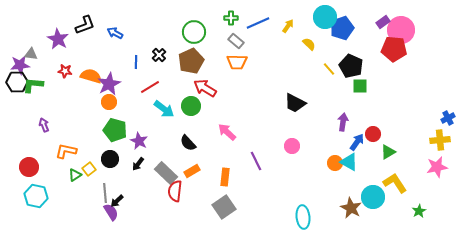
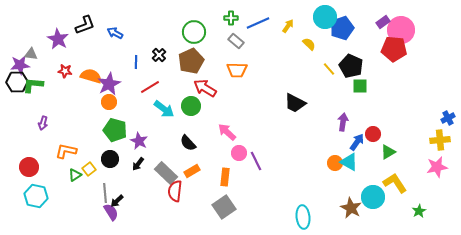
orange trapezoid at (237, 62): moved 8 px down
purple arrow at (44, 125): moved 1 px left, 2 px up; rotated 144 degrees counterclockwise
pink circle at (292, 146): moved 53 px left, 7 px down
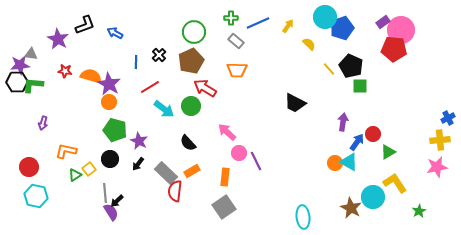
purple star at (109, 84): rotated 15 degrees counterclockwise
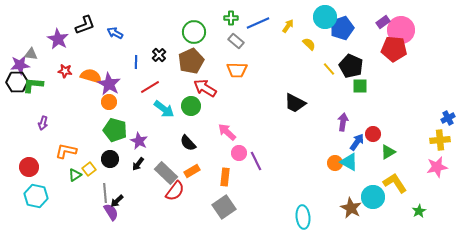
red semicircle at (175, 191): rotated 150 degrees counterclockwise
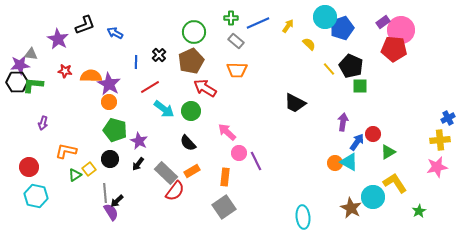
orange semicircle at (91, 76): rotated 15 degrees counterclockwise
green circle at (191, 106): moved 5 px down
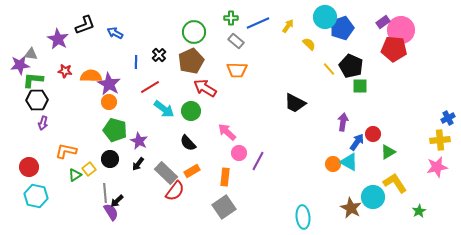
black hexagon at (17, 82): moved 20 px right, 18 px down
green L-shape at (33, 85): moved 5 px up
purple line at (256, 161): moved 2 px right; rotated 54 degrees clockwise
orange circle at (335, 163): moved 2 px left, 1 px down
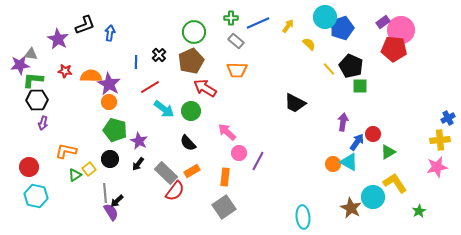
blue arrow at (115, 33): moved 5 px left; rotated 70 degrees clockwise
